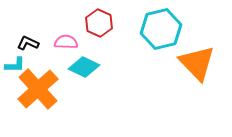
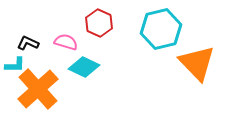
pink semicircle: rotated 15 degrees clockwise
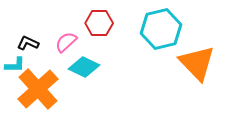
red hexagon: rotated 24 degrees counterclockwise
pink semicircle: rotated 60 degrees counterclockwise
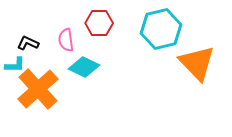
pink semicircle: moved 2 px up; rotated 55 degrees counterclockwise
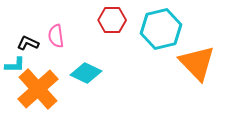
red hexagon: moved 13 px right, 3 px up
pink semicircle: moved 10 px left, 4 px up
cyan diamond: moved 2 px right, 6 px down
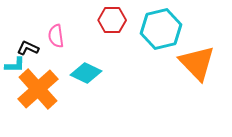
black L-shape: moved 5 px down
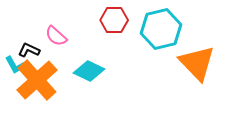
red hexagon: moved 2 px right
pink semicircle: rotated 40 degrees counterclockwise
black L-shape: moved 1 px right, 2 px down
cyan L-shape: rotated 60 degrees clockwise
cyan diamond: moved 3 px right, 2 px up
orange cross: moved 1 px left, 9 px up
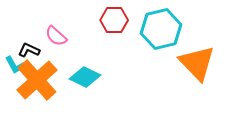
cyan diamond: moved 4 px left, 6 px down
